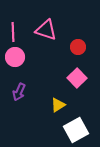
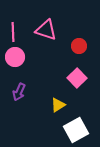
red circle: moved 1 px right, 1 px up
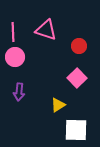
purple arrow: rotated 18 degrees counterclockwise
white square: rotated 30 degrees clockwise
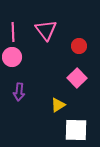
pink triangle: rotated 35 degrees clockwise
pink circle: moved 3 px left
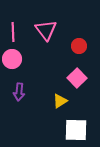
pink circle: moved 2 px down
yellow triangle: moved 2 px right, 4 px up
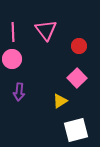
white square: rotated 15 degrees counterclockwise
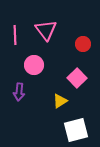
pink line: moved 2 px right, 3 px down
red circle: moved 4 px right, 2 px up
pink circle: moved 22 px right, 6 px down
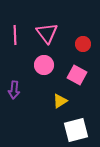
pink triangle: moved 1 px right, 3 px down
pink circle: moved 10 px right
pink square: moved 3 px up; rotated 18 degrees counterclockwise
purple arrow: moved 5 px left, 2 px up
